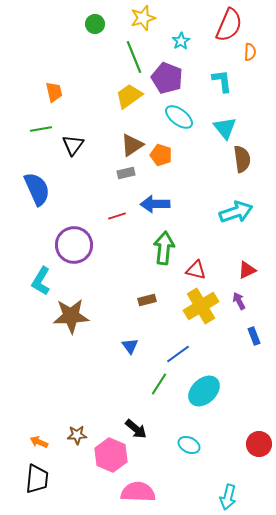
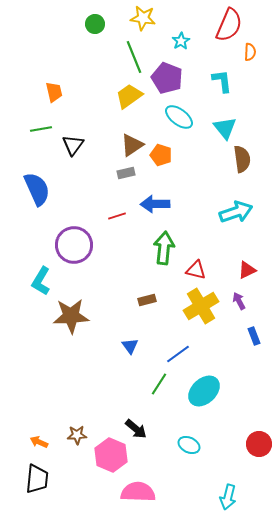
yellow star at (143, 18): rotated 25 degrees clockwise
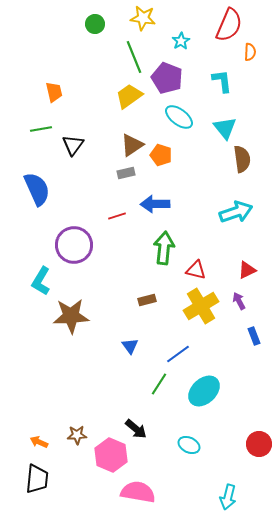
pink semicircle at (138, 492): rotated 8 degrees clockwise
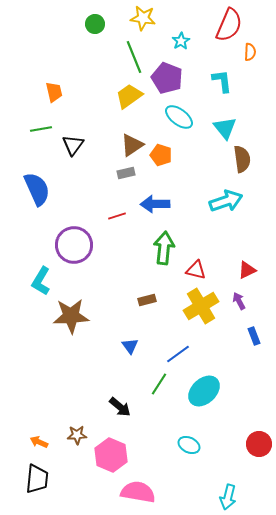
cyan arrow at (236, 212): moved 10 px left, 11 px up
black arrow at (136, 429): moved 16 px left, 22 px up
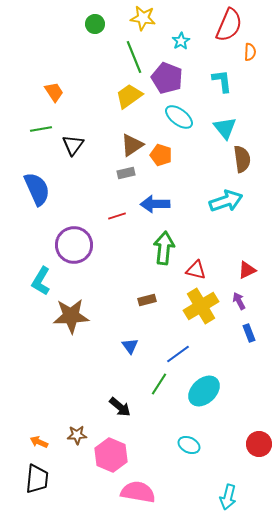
orange trapezoid at (54, 92): rotated 20 degrees counterclockwise
blue rectangle at (254, 336): moved 5 px left, 3 px up
